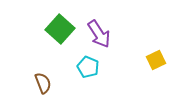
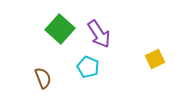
yellow square: moved 1 px left, 1 px up
brown semicircle: moved 5 px up
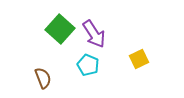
purple arrow: moved 5 px left
yellow square: moved 16 px left
cyan pentagon: moved 2 px up
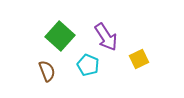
green square: moved 7 px down
purple arrow: moved 12 px right, 3 px down
brown semicircle: moved 4 px right, 7 px up
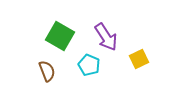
green square: rotated 12 degrees counterclockwise
cyan pentagon: moved 1 px right
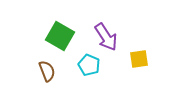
yellow square: rotated 18 degrees clockwise
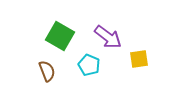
purple arrow: moved 2 px right; rotated 20 degrees counterclockwise
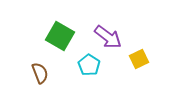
yellow square: rotated 18 degrees counterclockwise
cyan pentagon: rotated 10 degrees clockwise
brown semicircle: moved 7 px left, 2 px down
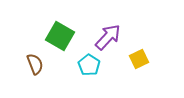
purple arrow: rotated 84 degrees counterclockwise
brown semicircle: moved 5 px left, 9 px up
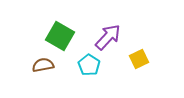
brown semicircle: moved 8 px right, 1 px down; rotated 80 degrees counterclockwise
